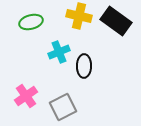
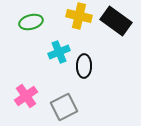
gray square: moved 1 px right
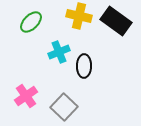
green ellipse: rotated 30 degrees counterclockwise
gray square: rotated 20 degrees counterclockwise
